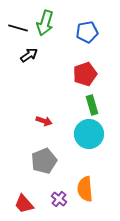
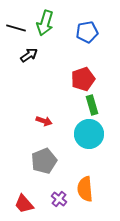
black line: moved 2 px left
red pentagon: moved 2 px left, 5 px down
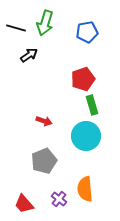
cyan circle: moved 3 px left, 2 px down
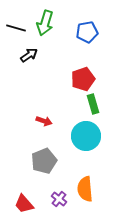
green rectangle: moved 1 px right, 1 px up
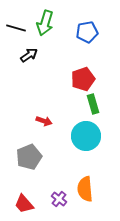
gray pentagon: moved 15 px left, 4 px up
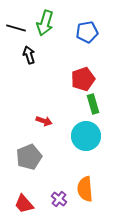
black arrow: rotated 72 degrees counterclockwise
